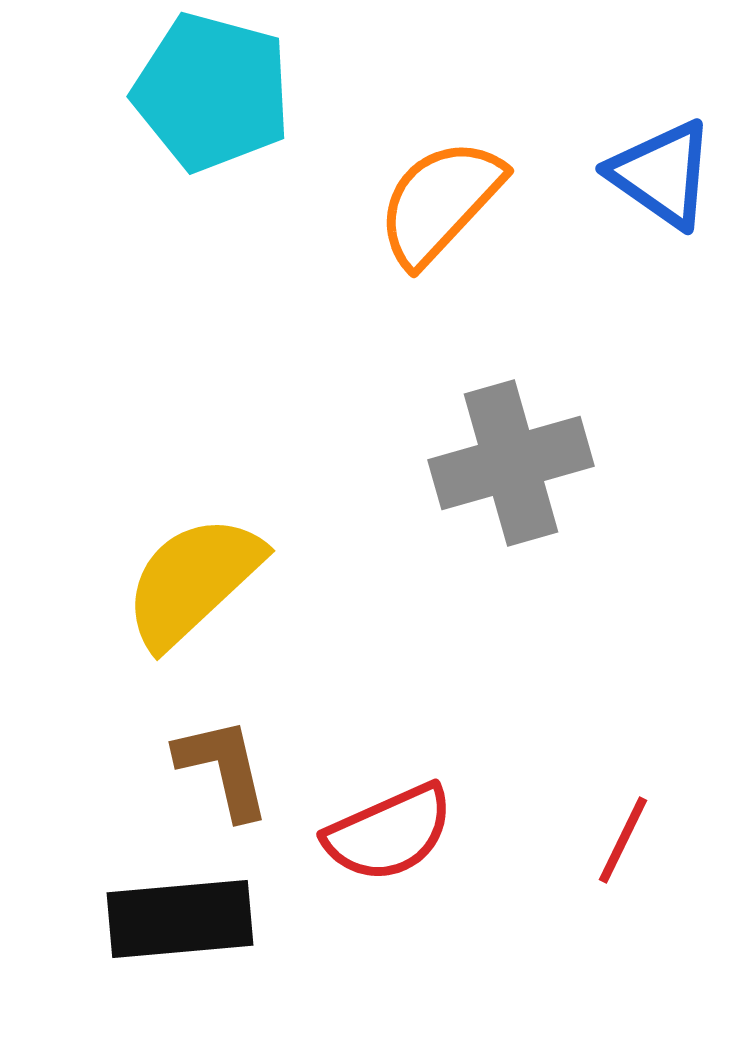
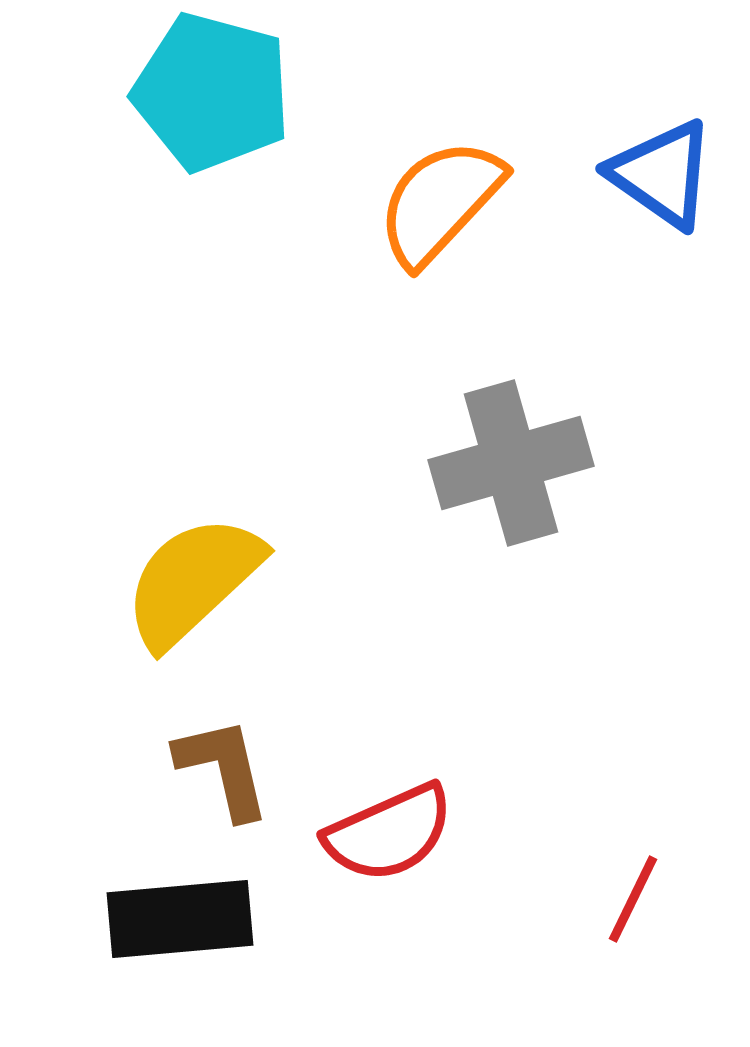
red line: moved 10 px right, 59 px down
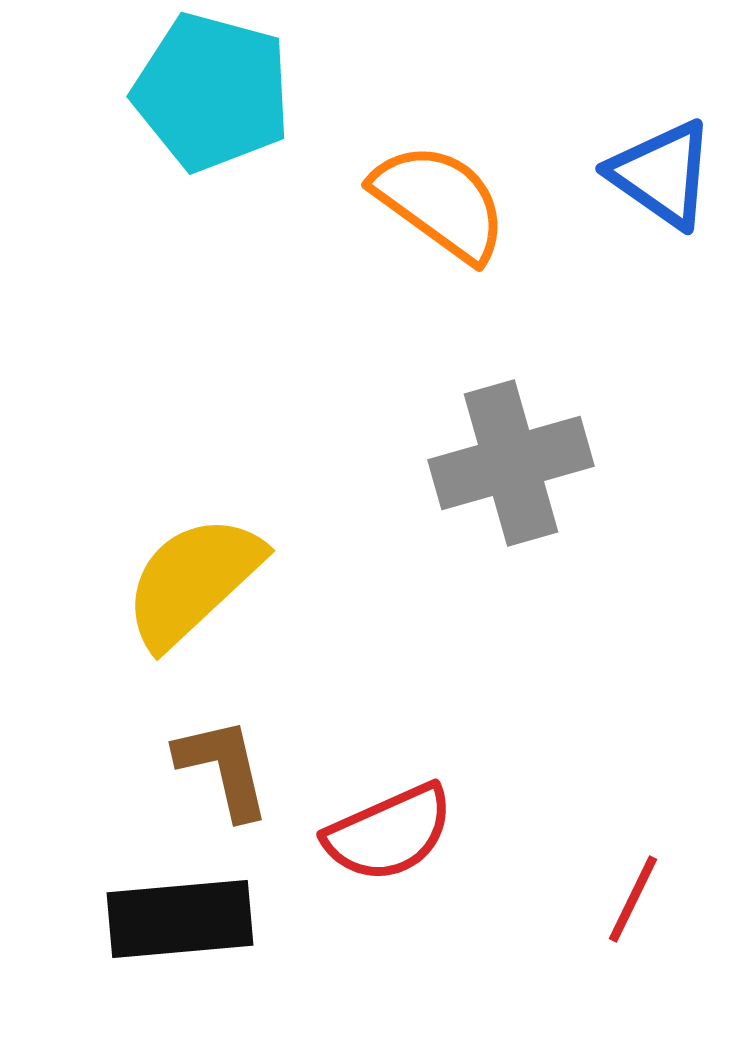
orange semicircle: rotated 83 degrees clockwise
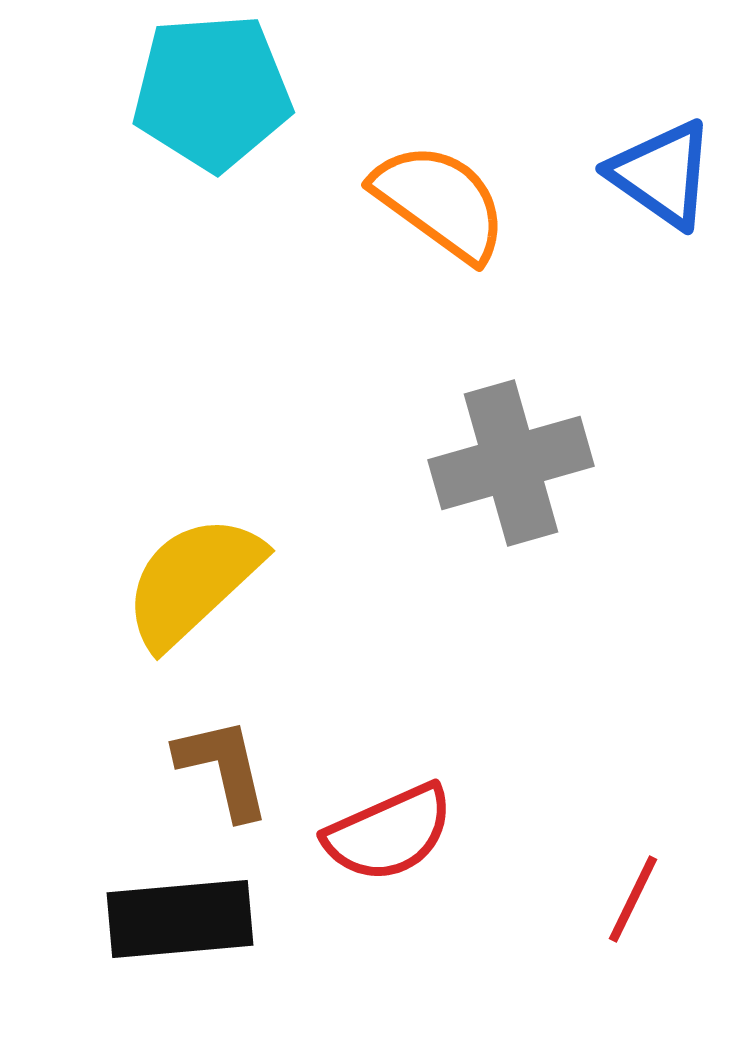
cyan pentagon: rotated 19 degrees counterclockwise
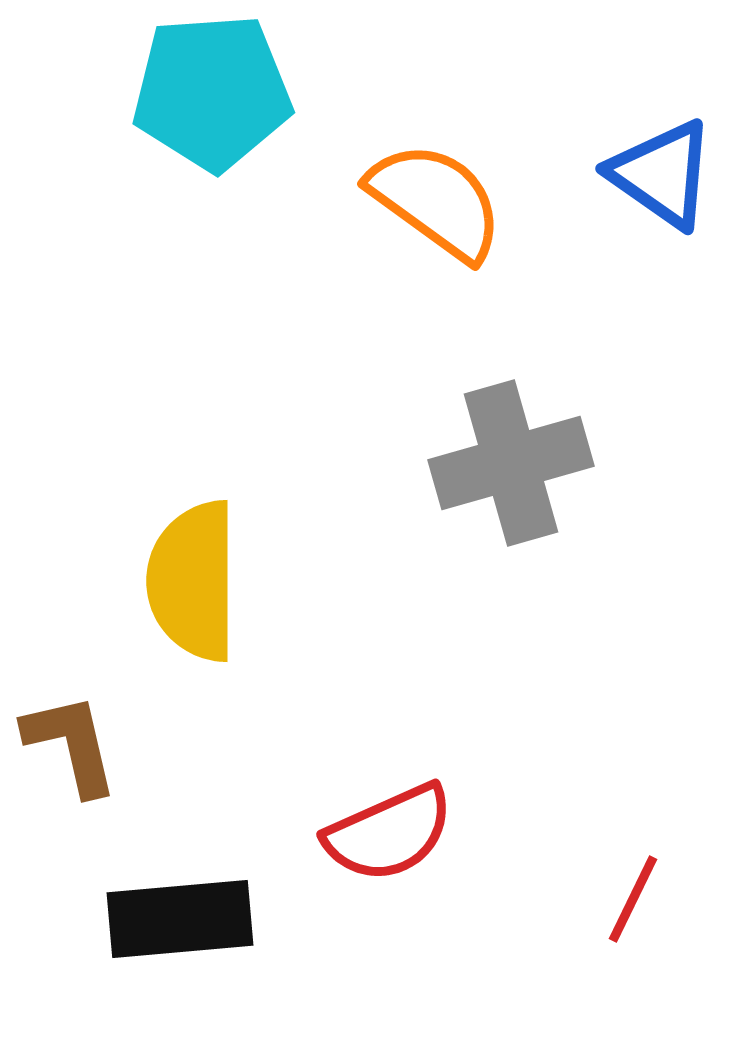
orange semicircle: moved 4 px left, 1 px up
yellow semicircle: rotated 47 degrees counterclockwise
brown L-shape: moved 152 px left, 24 px up
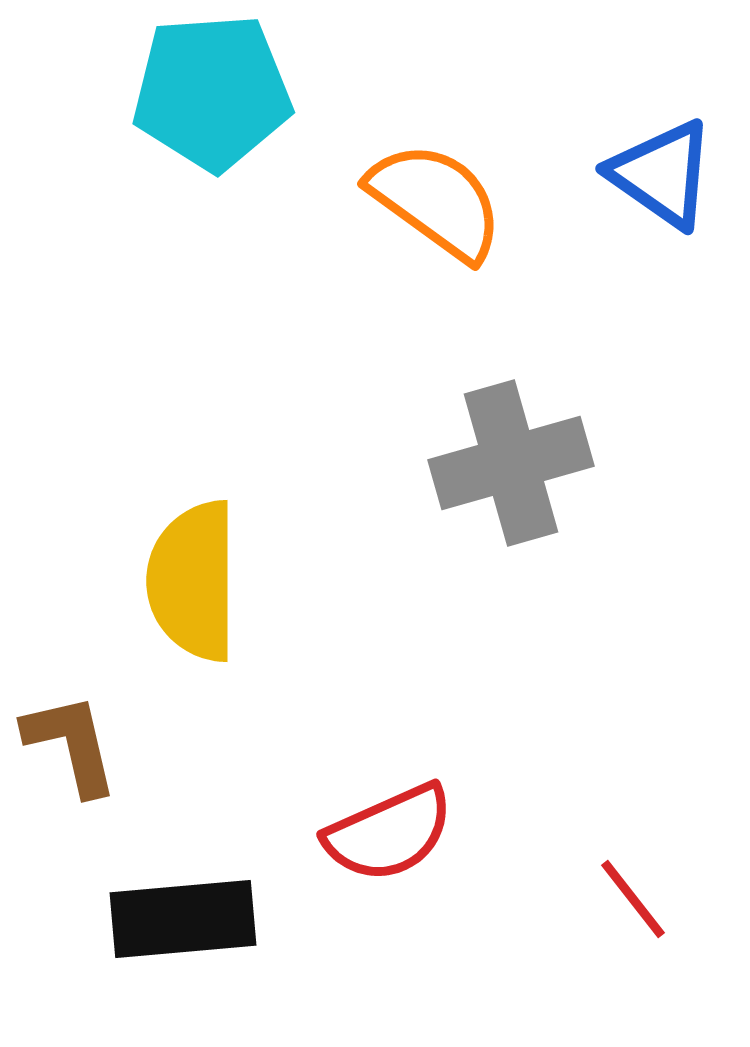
red line: rotated 64 degrees counterclockwise
black rectangle: moved 3 px right
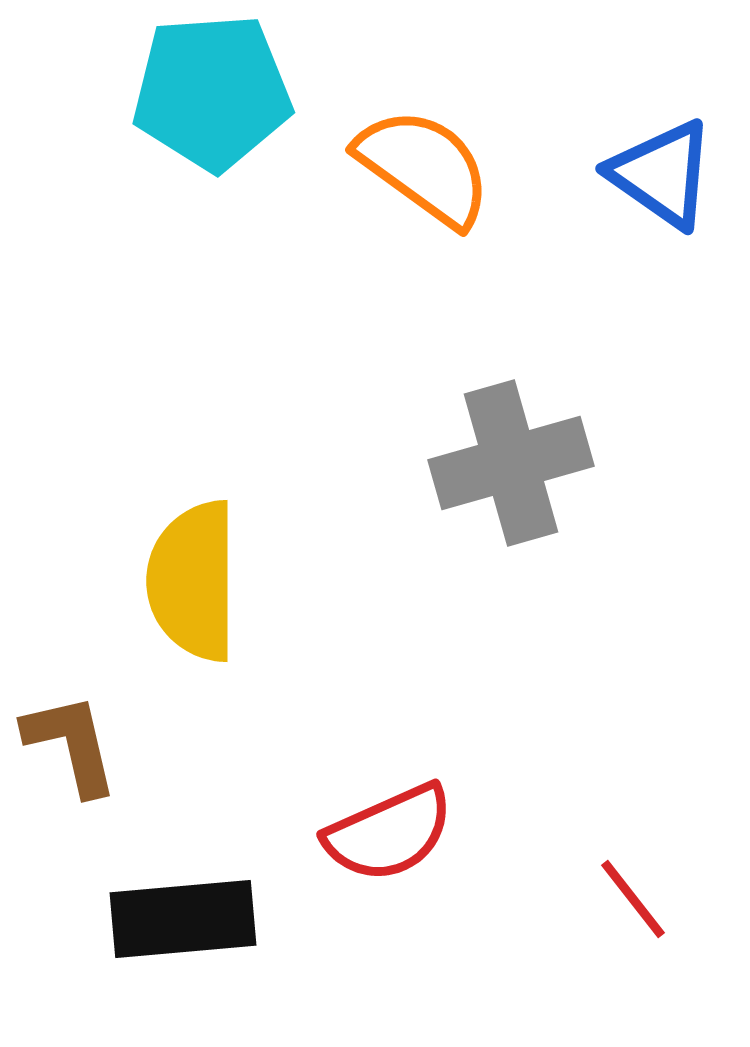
orange semicircle: moved 12 px left, 34 px up
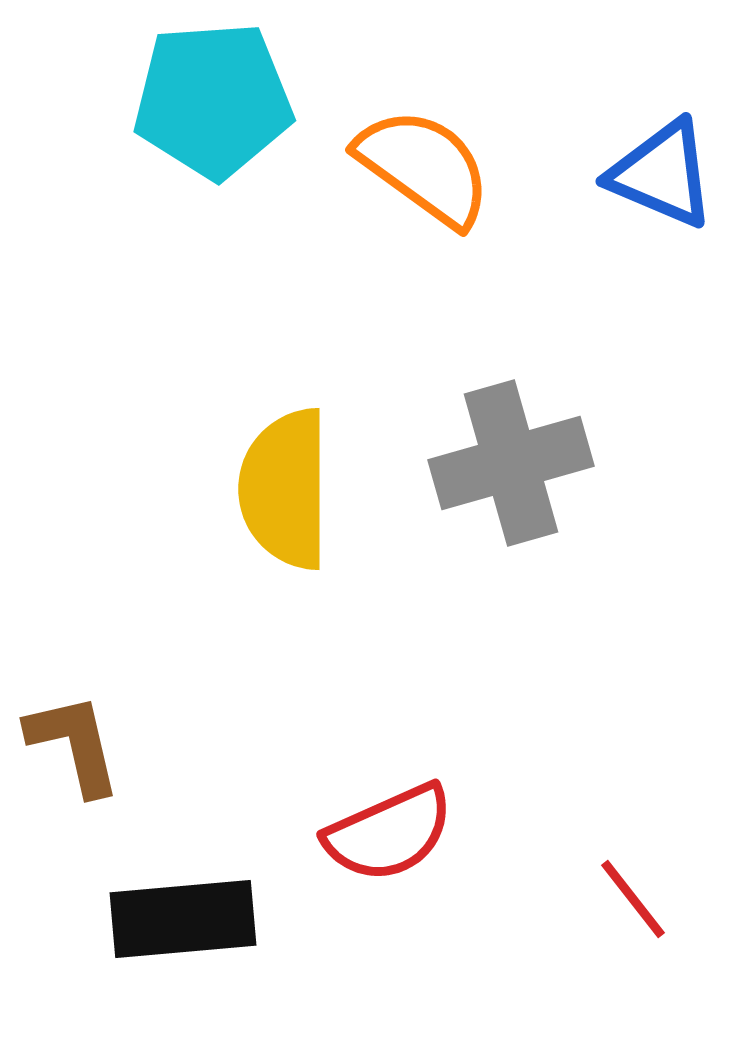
cyan pentagon: moved 1 px right, 8 px down
blue triangle: rotated 12 degrees counterclockwise
yellow semicircle: moved 92 px right, 92 px up
brown L-shape: moved 3 px right
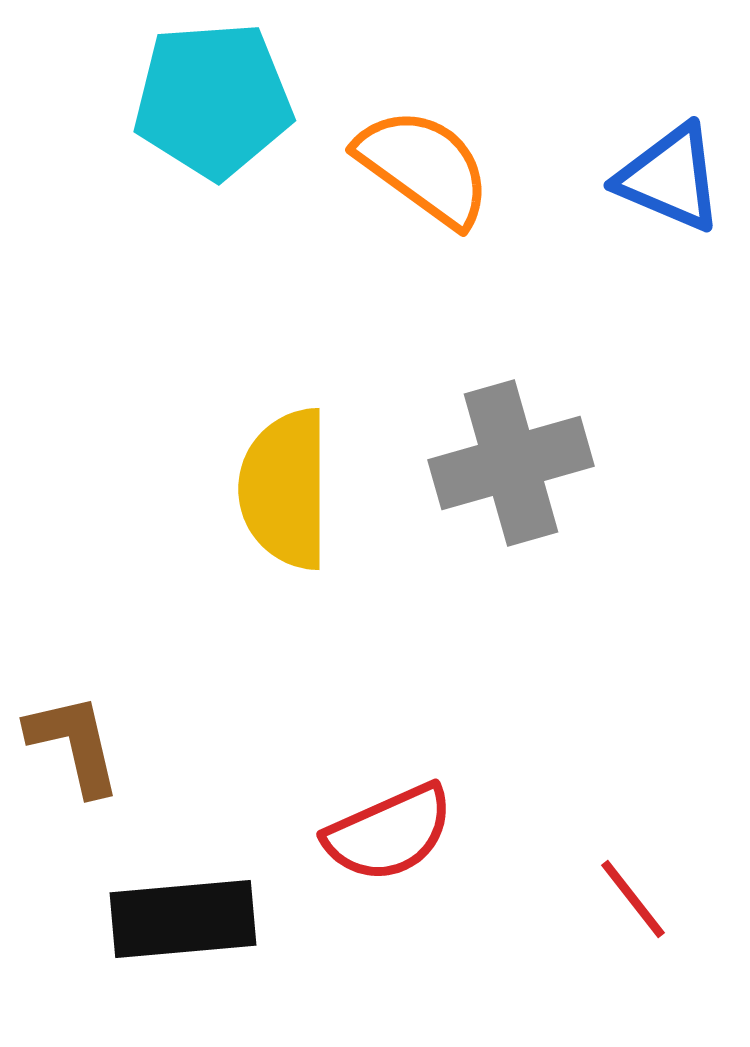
blue triangle: moved 8 px right, 4 px down
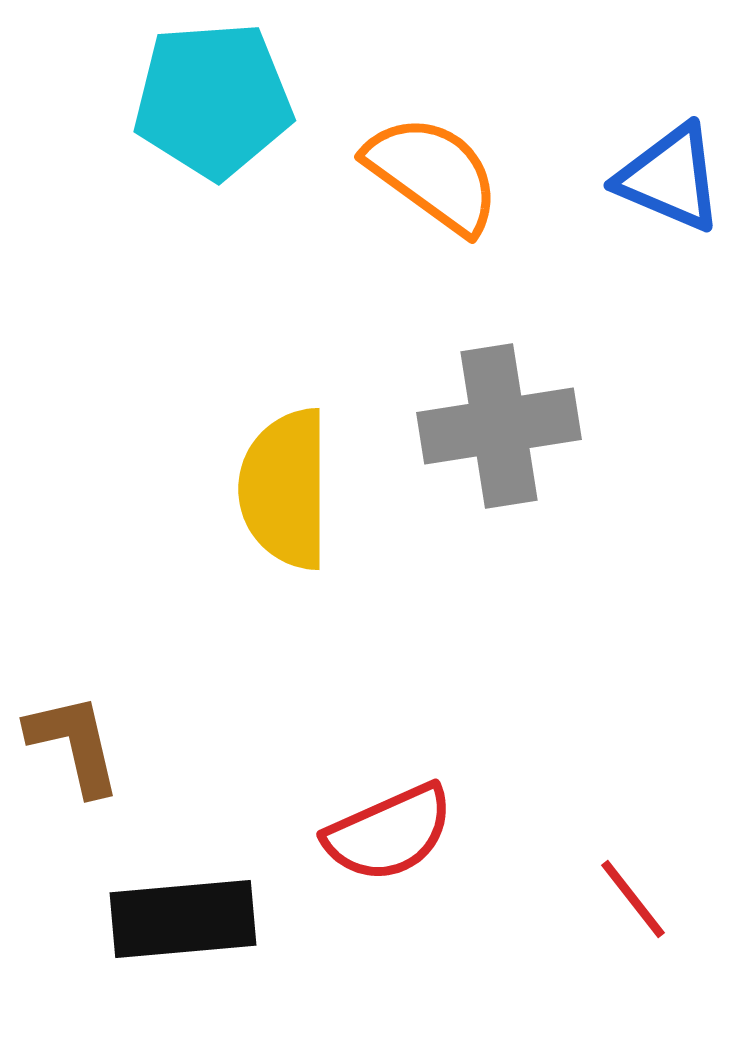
orange semicircle: moved 9 px right, 7 px down
gray cross: moved 12 px left, 37 px up; rotated 7 degrees clockwise
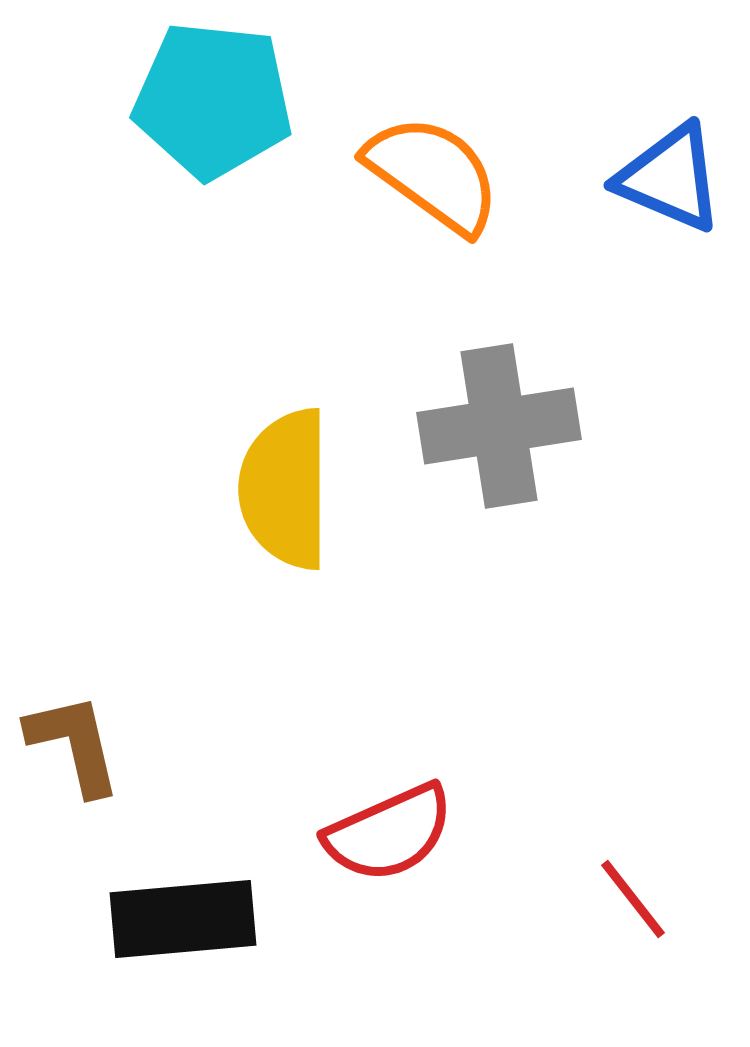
cyan pentagon: rotated 10 degrees clockwise
